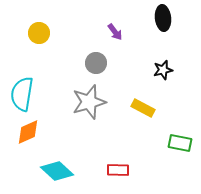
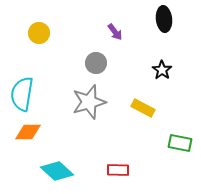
black ellipse: moved 1 px right, 1 px down
black star: moved 1 px left; rotated 24 degrees counterclockwise
orange diamond: rotated 24 degrees clockwise
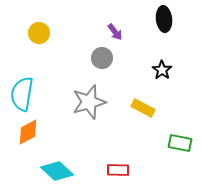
gray circle: moved 6 px right, 5 px up
orange diamond: rotated 28 degrees counterclockwise
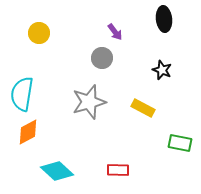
black star: rotated 12 degrees counterclockwise
